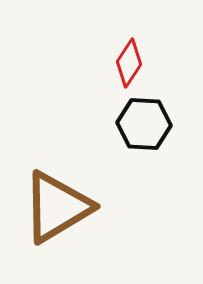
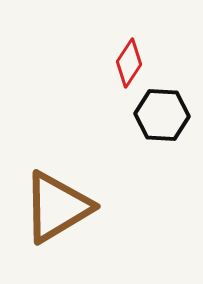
black hexagon: moved 18 px right, 9 px up
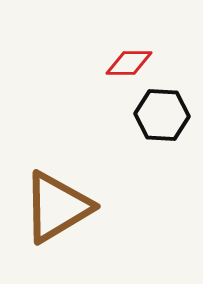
red diamond: rotated 57 degrees clockwise
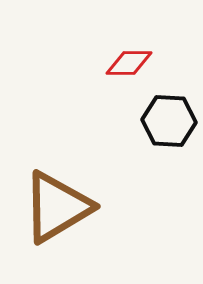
black hexagon: moved 7 px right, 6 px down
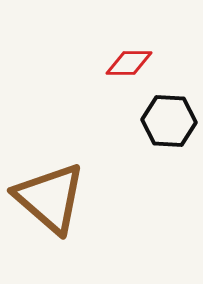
brown triangle: moved 7 px left, 9 px up; rotated 48 degrees counterclockwise
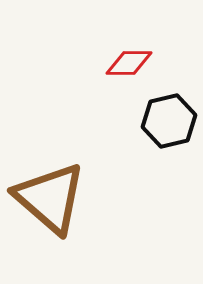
black hexagon: rotated 16 degrees counterclockwise
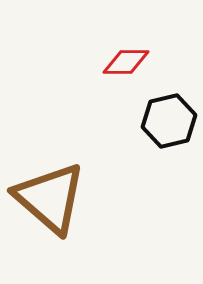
red diamond: moved 3 px left, 1 px up
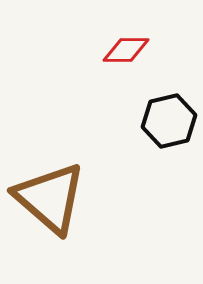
red diamond: moved 12 px up
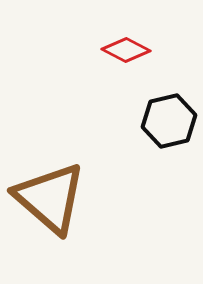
red diamond: rotated 27 degrees clockwise
